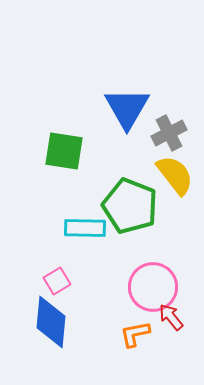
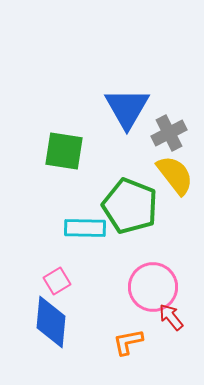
orange L-shape: moved 7 px left, 8 px down
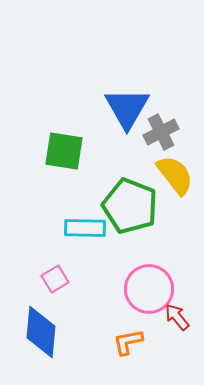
gray cross: moved 8 px left, 1 px up
pink square: moved 2 px left, 2 px up
pink circle: moved 4 px left, 2 px down
red arrow: moved 6 px right
blue diamond: moved 10 px left, 10 px down
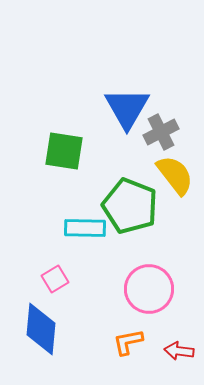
red arrow: moved 2 px right, 34 px down; rotated 44 degrees counterclockwise
blue diamond: moved 3 px up
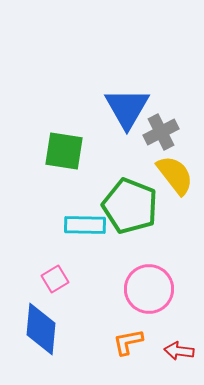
cyan rectangle: moved 3 px up
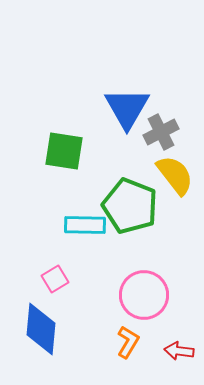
pink circle: moved 5 px left, 6 px down
orange L-shape: rotated 132 degrees clockwise
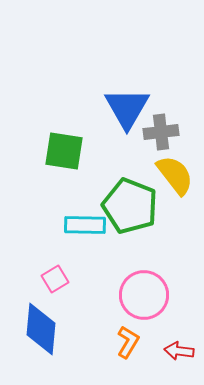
gray cross: rotated 20 degrees clockwise
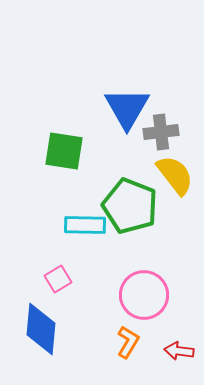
pink square: moved 3 px right
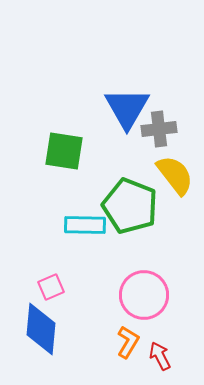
gray cross: moved 2 px left, 3 px up
pink square: moved 7 px left, 8 px down; rotated 8 degrees clockwise
red arrow: moved 19 px left, 5 px down; rotated 56 degrees clockwise
